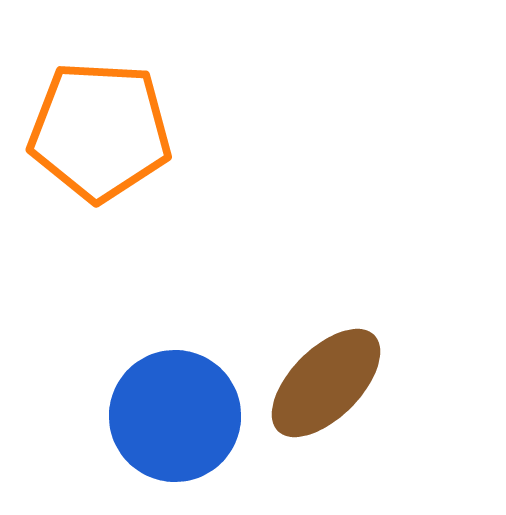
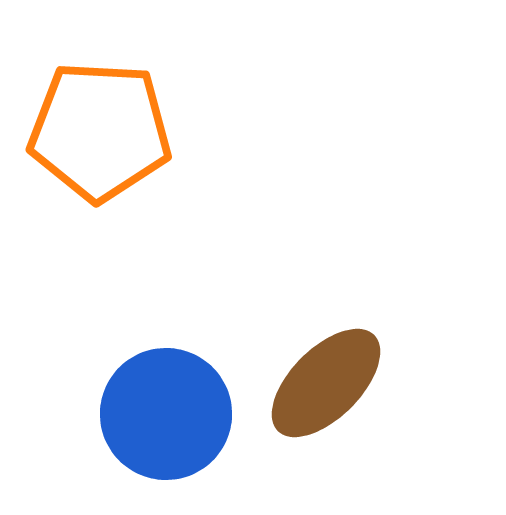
blue circle: moved 9 px left, 2 px up
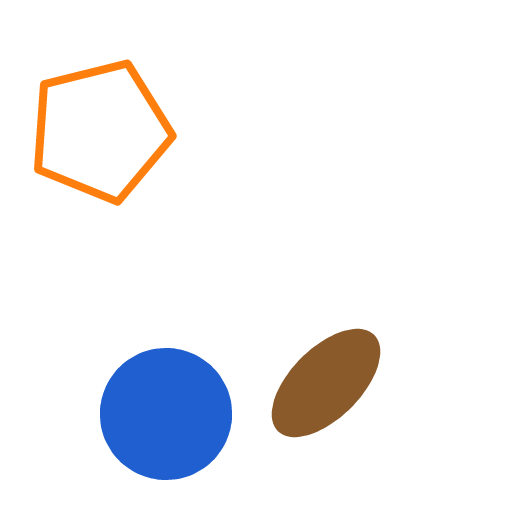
orange pentagon: rotated 17 degrees counterclockwise
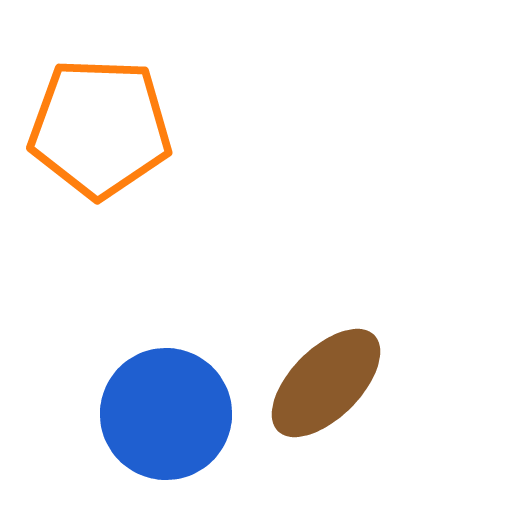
orange pentagon: moved 3 px up; rotated 16 degrees clockwise
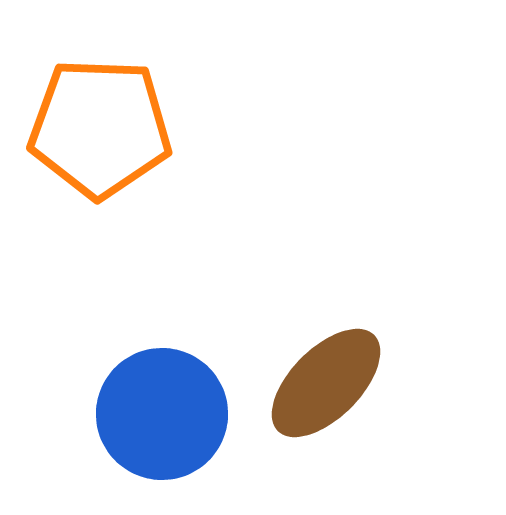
blue circle: moved 4 px left
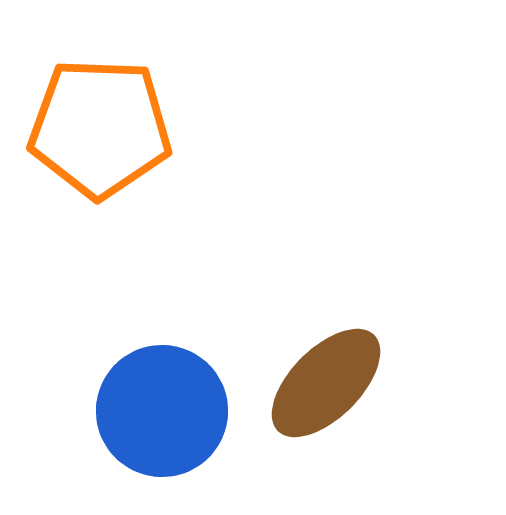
blue circle: moved 3 px up
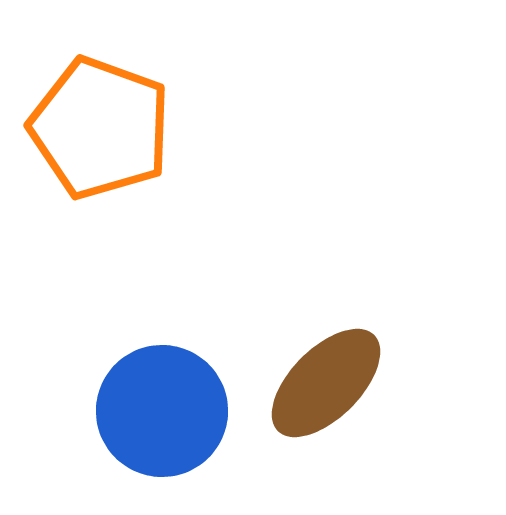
orange pentagon: rotated 18 degrees clockwise
